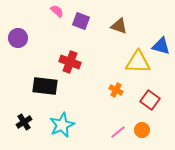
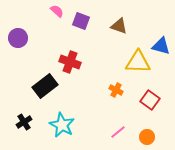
black rectangle: rotated 45 degrees counterclockwise
cyan star: rotated 20 degrees counterclockwise
orange circle: moved 5 px right, 7 px down
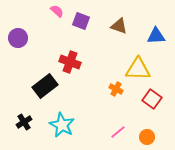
blue triangle: moved 5 px left, 10 px up; rotated 18 degrees counterclockwise
yellow triangle: moved 7 px down
orange cross: moved 1 px up
red square: moved 2 px right, 1 px up
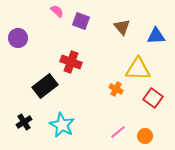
brown triangle: moved 3 px right, 1 px down; rotated 30 degrees clockwise
red cross: moved 1 px right
red square: moved 1 px right, 1 px up
orange circle: moved 2 px left, 1 px up
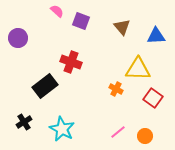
cyan star: moved 4 px down
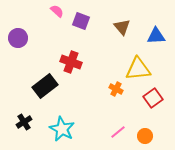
yellow triangle: rotated 8 degrees counterclockwise
red square: rotated 18 degrees clockwise
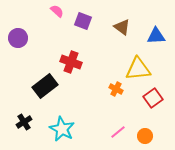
purple square: moved 2 px right
brown triangle: rotated 12 degrees counterclockwise
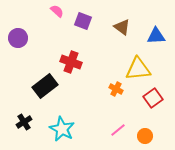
pink line: moved 2 px up
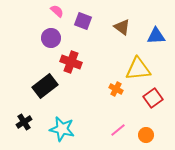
purple circle: moved 33 px right
cyan star: rotated 15 degrees counterclockwise
orange circle: moved 1 px right, 1 px up
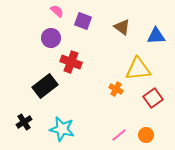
pink line: moved 1 px right, 5 px down
